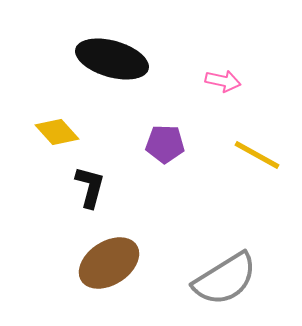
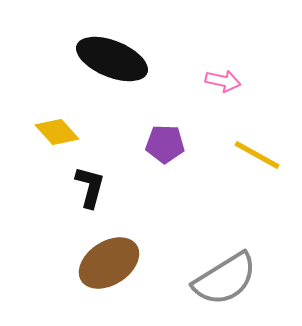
black ellipse: rotated 6 degrees clockwise
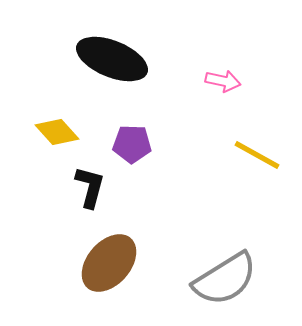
purple pentagon: moved 33 px left
brown ellipse: rotated 16 degrees counterclockwise
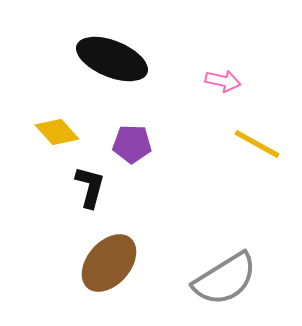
yellow line: moved 11 px up
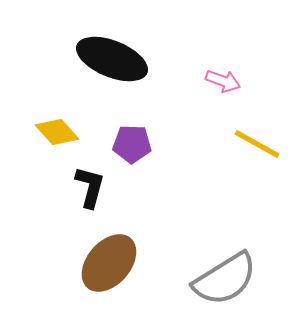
pink arrow: rotated 8 degrees clockwise
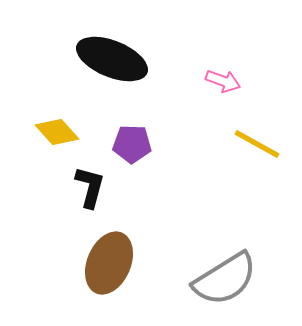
brown ellipse: rotated 18 degrees counterclockwise
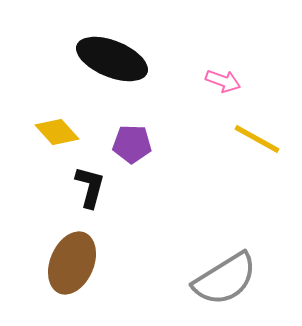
yellow line: moved 5 px up
brown ellipse: moved 37 px left
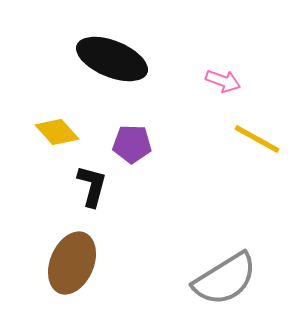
black L-shape: moved 2 px right, 1 px up
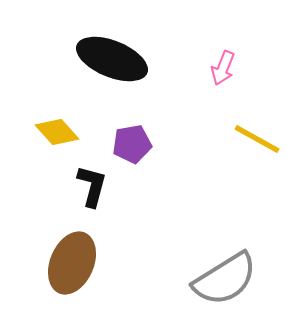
pink arrow: moved 13 px up; rotated 92 degrees clockwise
purple pentagon: rotated 12 degrees counterclockwise
